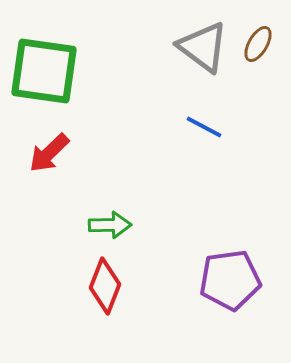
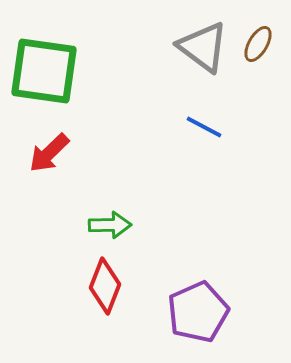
purple pentagon: moved 32 px left, 32 px down; rotated 16 degrees counterclockwise
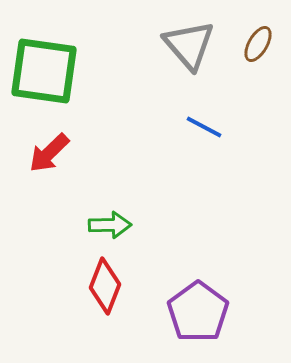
gray triangle: moved 14 px left, 2 px up; rotated 12 degrees clockwise
purple pentagon: rotated 12 degrees counterclockwise
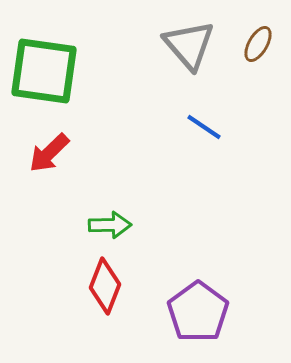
blue line: rotated 6 degrees clockwise
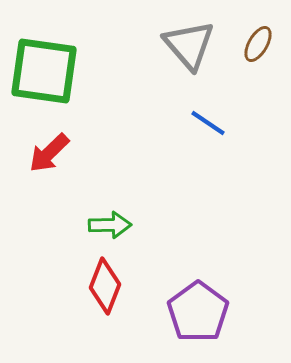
blue line: moved 4 px right, 4 px up
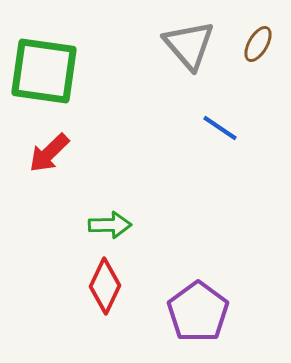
blue line: moved 12 px right, 5 px down
red diamond: rotated 4 degrees clockwise
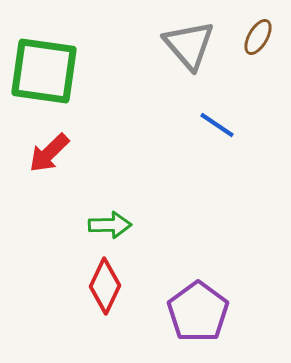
brown ellipse: moved 7 px up
blue line: moved 3 px left, 3 px up
